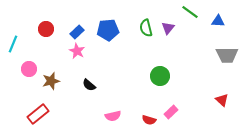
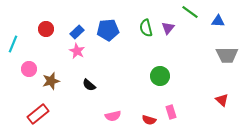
pink rectangle: rotated 64 degrees counterclockwise
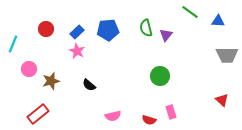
purple triangle: moved 2 px left, 7 px down
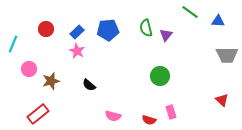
pink semicircle: rotated 28 degrees clockwise
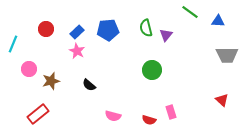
green circle: moved 8 px left, 6 px up
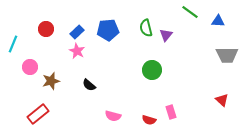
pink circle: moved 1 px right, 2 px up
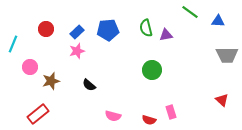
purple triangle: rotated 40 degrees clockwise
pink star: rotated 28 degrees clockwise
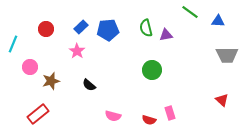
blue rectangle: moved 4 px right, 5 px up
pink star: rotated 21 degrees counterclockwise
pink rectangle: moved 1 px left, 1 px down
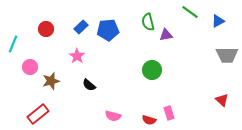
blue triangle: rotated 32 degrees counterclockwise
green semicircle: moved 2 px right, 6 px up
pink star: moved 5 px down
pink rectangle: moved 1 px left
